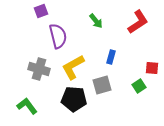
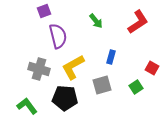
purple square: moved 3 px right
red square: rotated 24 degrees clockwise
green square: moved 3 px left, 1 px down
black pentagon: moved 9 px left, 1 px up
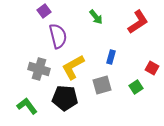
purple square: rotated 16 degrees counterclockwise
green arrow: moved 4 px up
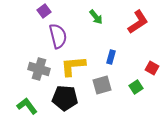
yellow L-shape: moved 1 px up; rotated 24 degrees clockwise
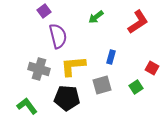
green arrow: rotated 91 degrees clockwise
black pentagon: moved 2 px right
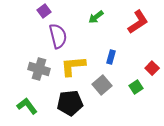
red square: rotated 16 degrees clockwise
gray square: rotated 24 degrees counterclockwise
black pentagon: moved 3 px right, 5 px down; rotated 10 degrees counterclockwise
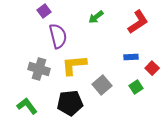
blue rectangle: moved 20 px right; rotated 72 degrees clockwise
yellow L-shape: moved 1 px right, 1 px up
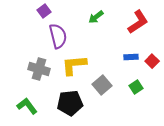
red square: moved 7 px up
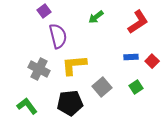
gray cross: rotated 10 degrees clockwise
gray square: moved 2 px down
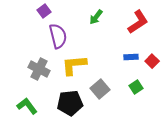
green arrow: rotated 14 degrees counterclockwise
gray square: moved 2 px left, 2 px down
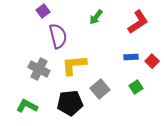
purple square: moved 1 px left
green L-shape: rotated 25 degrees counterclockwise
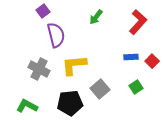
red L-shape: rotated 15 degrees counterclockwise
purple semicircle: moved 2 px left, 1 px up
